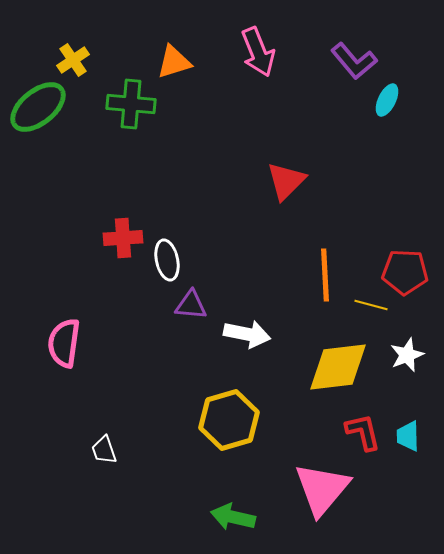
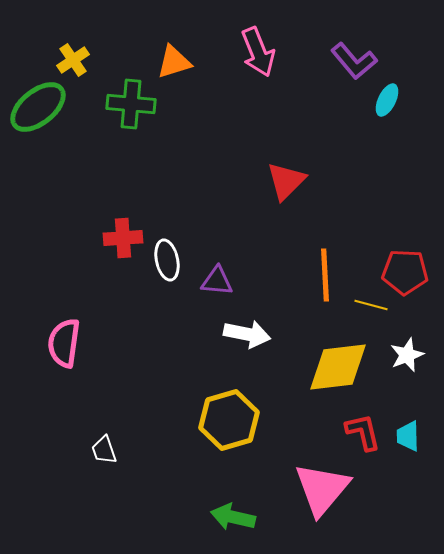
purple triangle: moved 26 px right, 24 px up
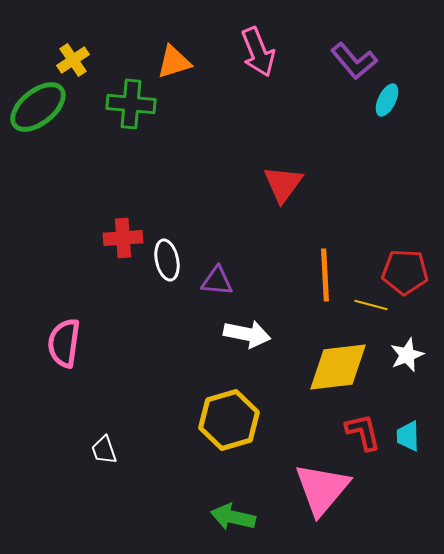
red triangle: moved 3 px left, 3 px down; rotated 9 degrees counterclockwise
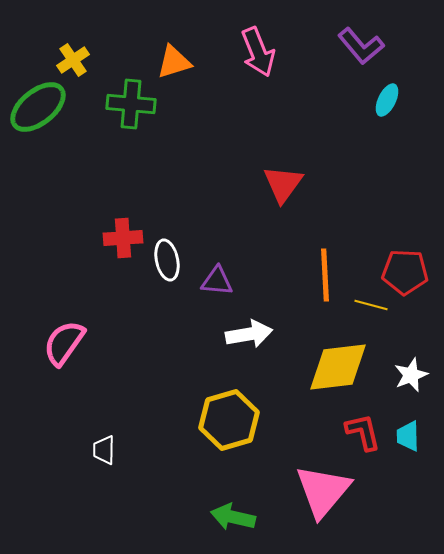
purple L-shape: moved 7 px right, 15 px up
white arrow: moved 2 px right; rotated 21 degrees counterclockwise
pink semicircle: rotated 27 degrees clockwise
white star: moved 4 px right, 20 px down
white trapezoid: rotated 20 degrees clockwise
pink triangle: moved 1 px right, 2 px down
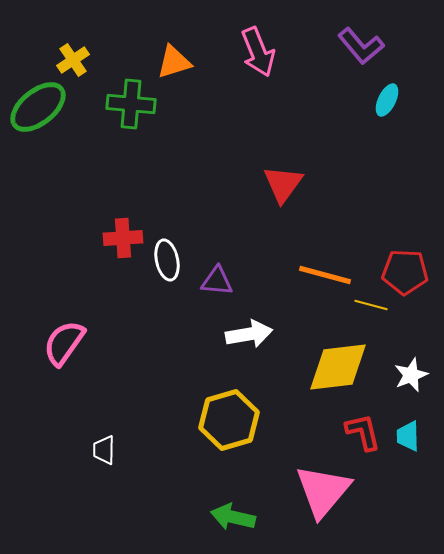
orange line: rotated 72 degrees counterclockwise
